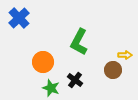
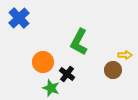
black cross: moved 8 px left, 6 px up
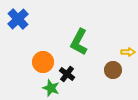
blue cross: moved 1 px left, 1 px down
yellow arrow: moved 3 px right, 3 px up
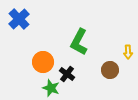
blue cross: moved 1 px right
yellow arrow: rotated 88 degrees clockwise
brown circle: moved 3 px left
